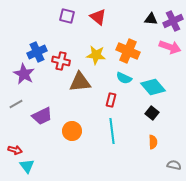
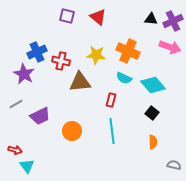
cyan diamond: moved 2 px up
purple trapezoid: moved 2 px left
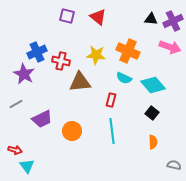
purple trapezoid: moved 2 px right, 3 px down
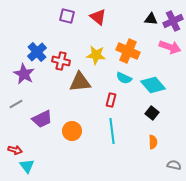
blue cross: rotated 18 degrees counterclockwise
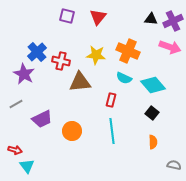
red triangle: rotated 30 degrees clockwise
